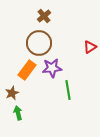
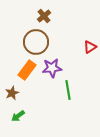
brown circle: moved 3 px left, 1 px up
green arrow: moved 3 px down; rotated 112 degrees counterclockwise
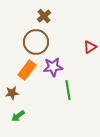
purple star: moved 1 px right, 1 px up
brown star: rotated 16 degrees clockwise
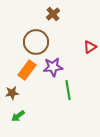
brown cross: moved 9 px right, 2 px up
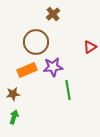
orange rectangle: rotated 30 degrees clockwise
brown star: moved 1 px right, 1 px down
green arrow: moved 4 px left, 1 px down; rotated 144 degrees clockwise
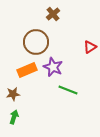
purple star: rotated 30 degrees clockwise
green line: rotated 60 degrees counterclockwise
